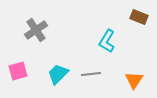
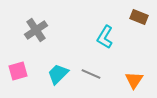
cyan L-shape: moved 2 px left, 4 px up
gray line: rotated 30 degrees clockwise
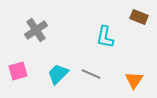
cyan L-shape: rotated 20 degrees counterclockwise
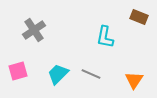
gray cross: moved 2 px left
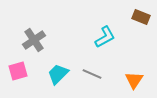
brown rectangle: moved 2 px right
gray cross: moved 10 px down
cyan L-shape: rotated 130 degrees counterclockwise
gray line: moved 1 px right
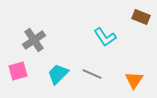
cyan L-shape: rotated 85 degrees clockwise
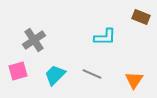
cyan L-shape: rotated 55 degrees counterclockwise
cyan trapezoid: moved 3 px left, 1 px down
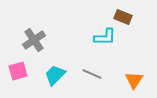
brown rectangle: moved 18 px left
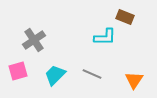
brown rectangle: moved 2 px right
